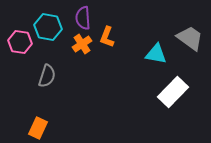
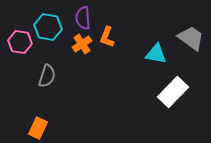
gray trapezoid: moved 1 px right
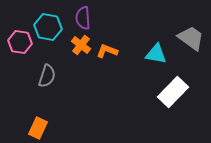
orange L-shape: moved 14 px down; rotated 90 degrees clockwise
orange cross: moved 1 px left, 1 px down; rotated 18 degrees counterclockwise
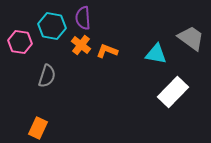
cyan hexagon: moved 4 px right, 1 px up
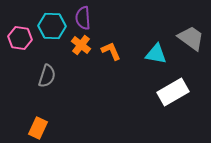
cyan hexagon: rotated 8 degrees counterclockwise
pink hexagon: moved 4 px up
orange L-shape: moved 4 px right; rotated 45 degrees clockwise
white rectangle: rotated 16 degrees clockwise
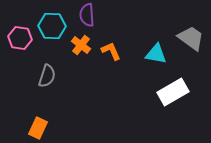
purple semicircle: moved 4 px right, 3 px up
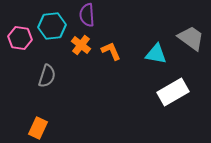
cyan hexagon: rotated 8 degrees counterclockwise
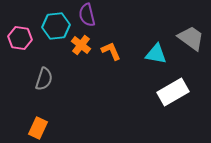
purple semicircle: rotated 10 degrees counterclockwise
cyan hexagon: moved 4 px right
gray semicircle: moved 3 px left, 3 px down
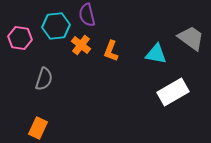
orange L-shape: rotated 135 degrees counterclockwise
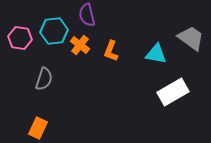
cyan hexagon: moved 2 px left, 5 px down
orange cross: moved 1 px left
